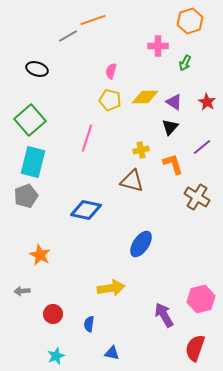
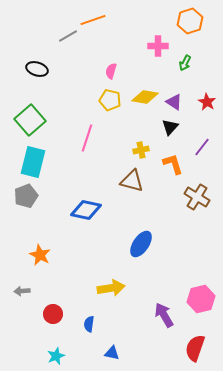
yellow diamond: rotated 8 degrees clockwise
purple line: rotated 12 degrees counterclockwise
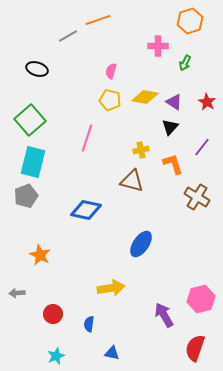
orange line: moved 5 px right
gray arrow: moved 5 px left, 2 px down
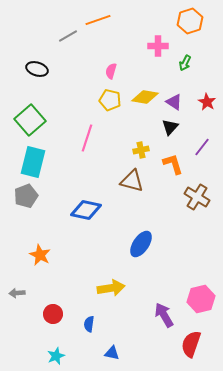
red semicircle: moved 4 px left, 4 px up
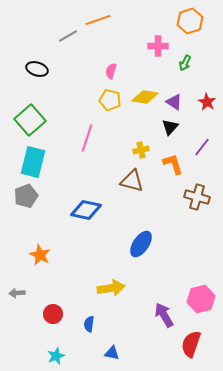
brown cross: rotated 15 degrees counterclockwise
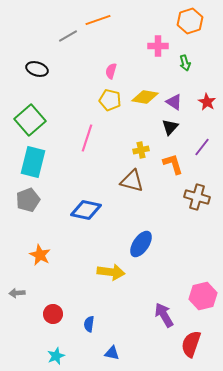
green arrow: rotated 42 degrees counterclockwise
gray pentagon: moved 2 px right, 4 px down
yellow arrow: moved 16 px up; rotated 16 degrees clockwise
pink hexagon: moved 2 px right, 3 px up
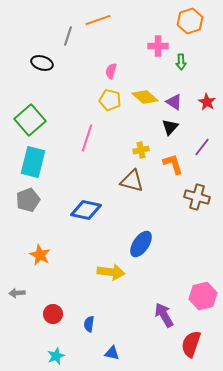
gray line: rotated 42 degrees counterclockwise
green arrow: moved 4 px left, 1 px up; rotated 14 degrees clockwise
black ellipse: moved 5 px right, 6 px up
yellow diamond: rotated 32 degrees clockwise
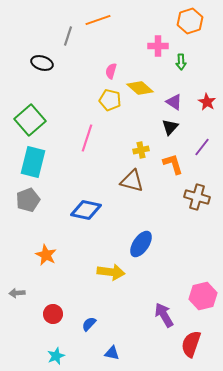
yellow diamond: moved 5 px left, 9 px up
orange star: moved 6 px right
blue semicircle: rotated 35 degrees clockwise
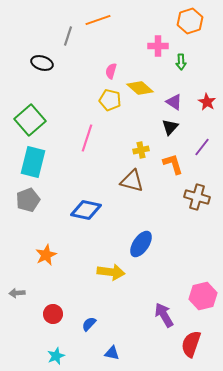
orange star: rotated 20 degrees clockwise
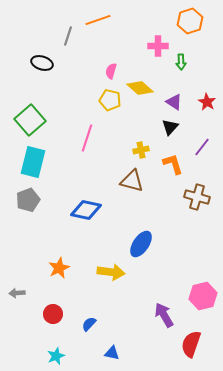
orange star: moved 13 px right, 13 px down
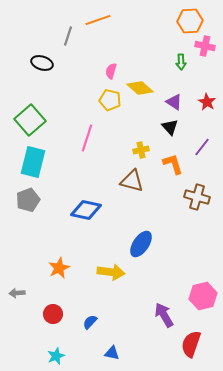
orange hexagon: rotated 15 degrees clockwise
pink cross: moved 47 px right; rotated 12 degrees clockwise
black triangle: rotated 24 degrees counterclockwise
blue semicircle: moved 1 px right, 2 px up
